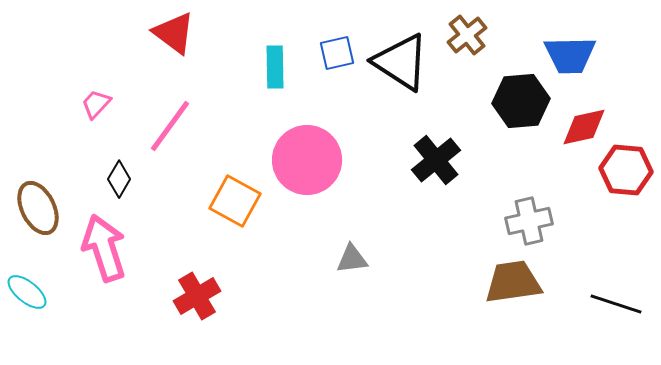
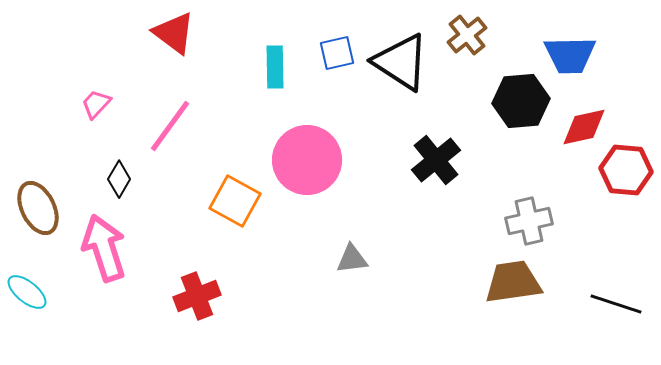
red cross: rotated 9 degrees clockwise
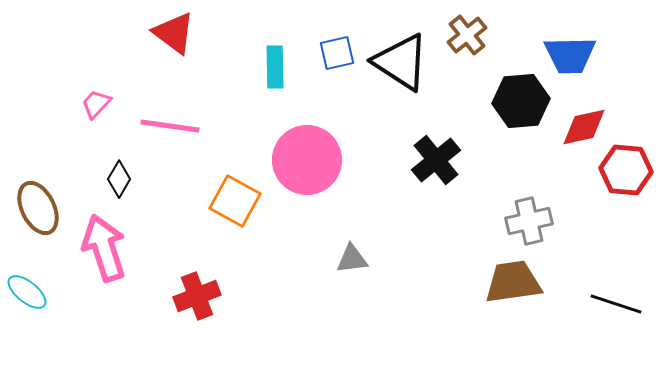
pink line: rotated 62 degrees clockwise
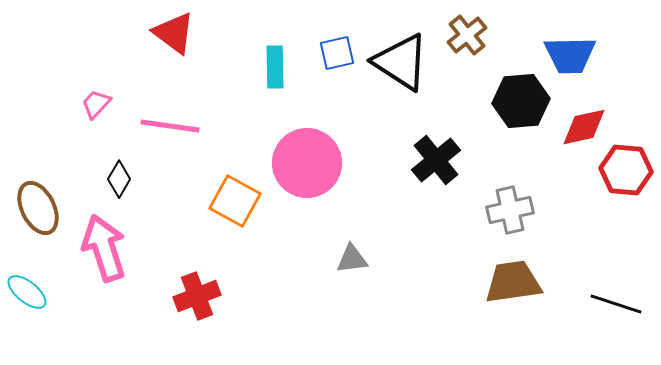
pink circle: moved 3 px down
gray cross: moved 19 px left, 11 px up
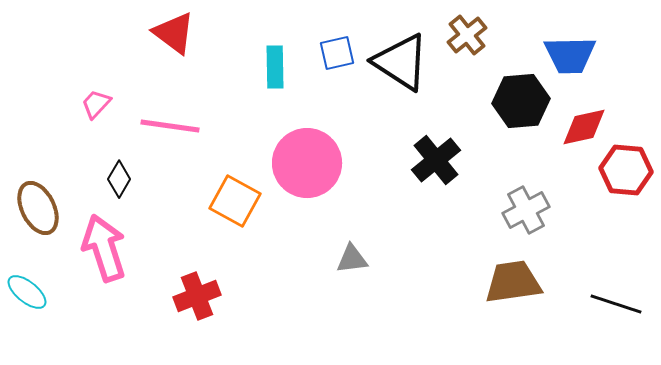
gray cross: moved 16 px right; rotated 15 degrees counterclockwise
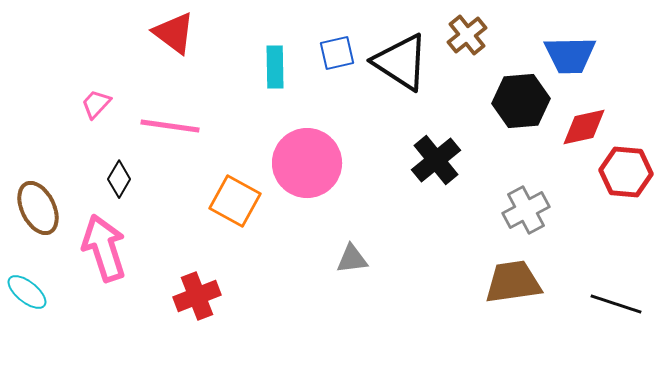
red hexagon: moved 2 px down
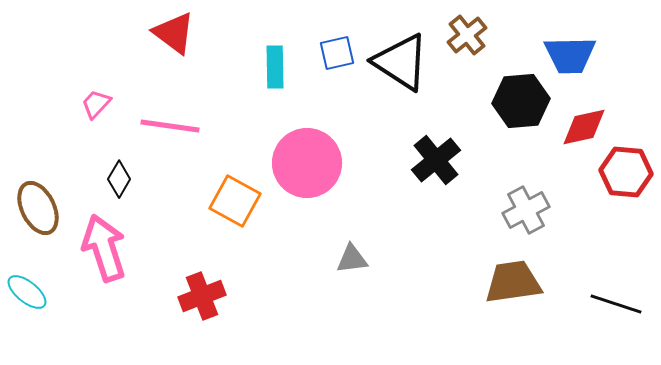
red cross: moved 5 px right
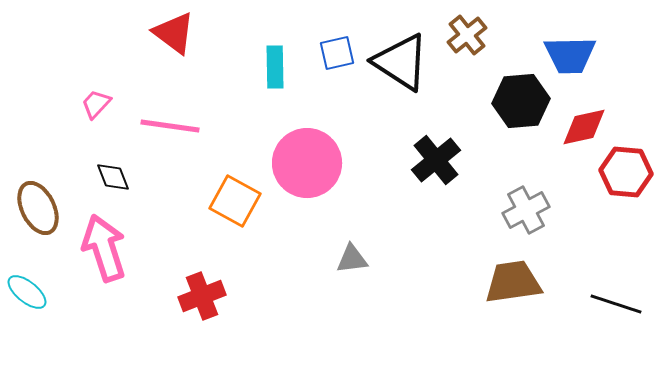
black diamond: moved 6 px left, 2 px up; rotated 51 degrees counterclockwise
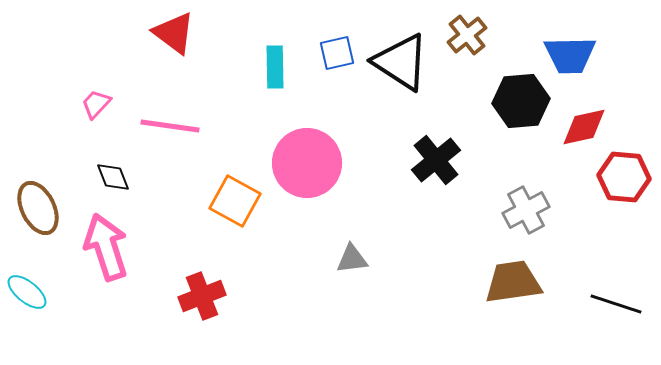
red hexagon: moved 2 px left, 5 px down
pink arrow: moved 2 px right, 1 px up
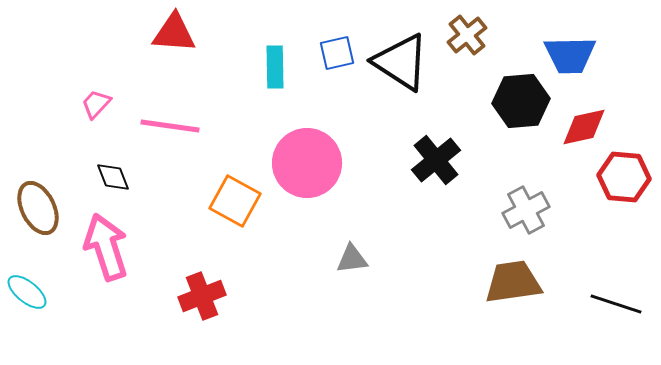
red triangle: rotated 33 degrees counterclockwise
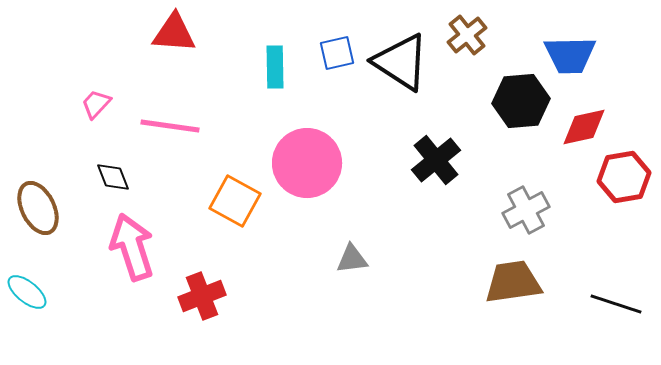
red hexagon: rotated 15 degrees counterclockwise
pink arrow: moved 26 px right
